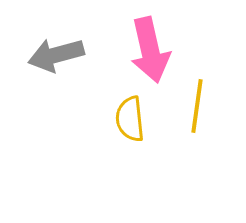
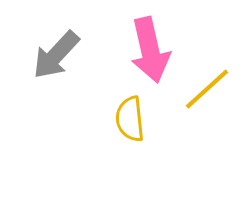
gray arrow: rotated 32 degrees counterclockwise
yellow line: moved 10 px right, 17 px up; rotated 40 degrees clockwise
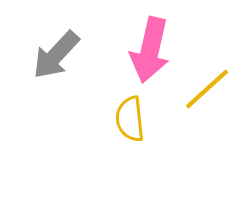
pink arrow: rotated 26 degrees clockwise
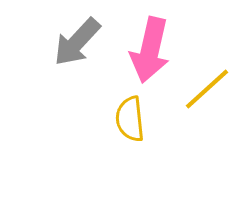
gray arrow: moved 21 px right, 13 px up
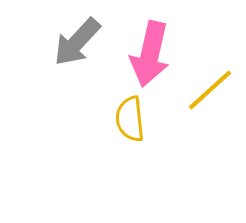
pink arrow: moved 4 px down
yellow line: moved 3 px right, 1 px down
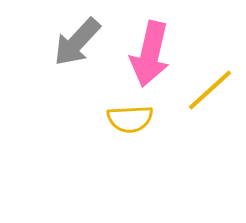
yellow semicircle: rotated 87 degrees counterclockwise
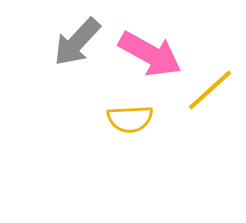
pink arrow: rotated 74 degrees counterclockwise
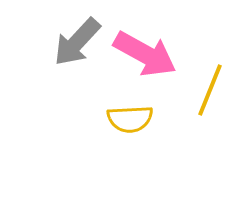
pink arrow: moved 5 px left
yellow line: rotated 26 degrees counterclockwise
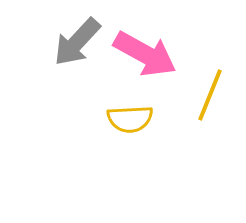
yellow line: moved 5 px down
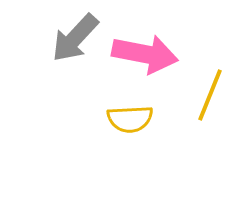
gray arrow: moved 2 px left, 4 px up
pink arrow: rotated 18 degrees counterclockwise
